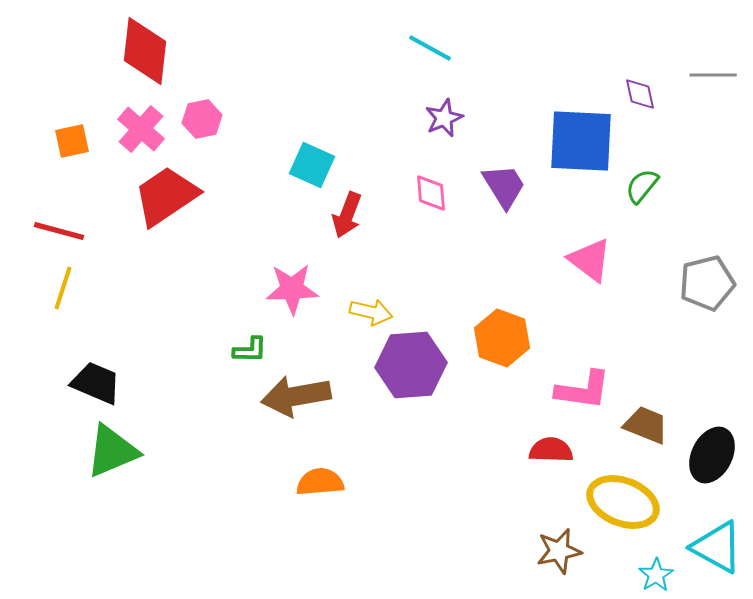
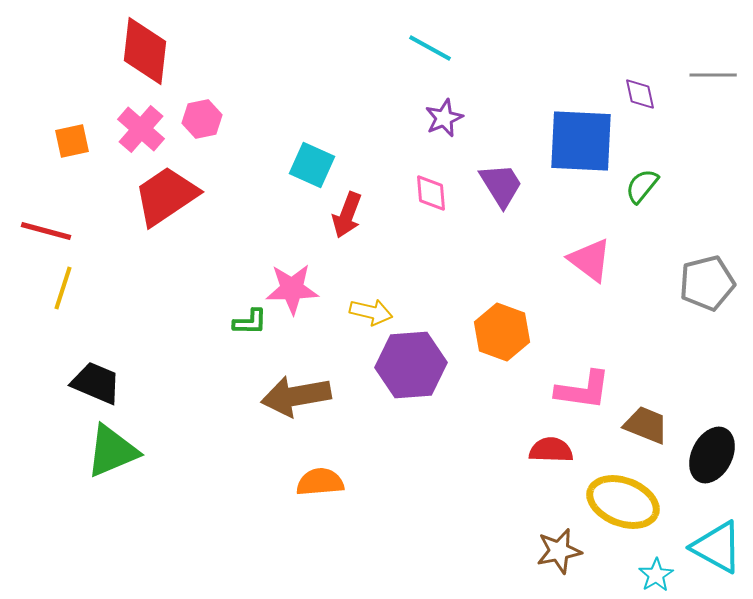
purple trapezoid: moved 3 px left, 1 px up
red line: moved 13 px left
orange hexagon: moved 6 px up
green L-shape: moved 28 px up
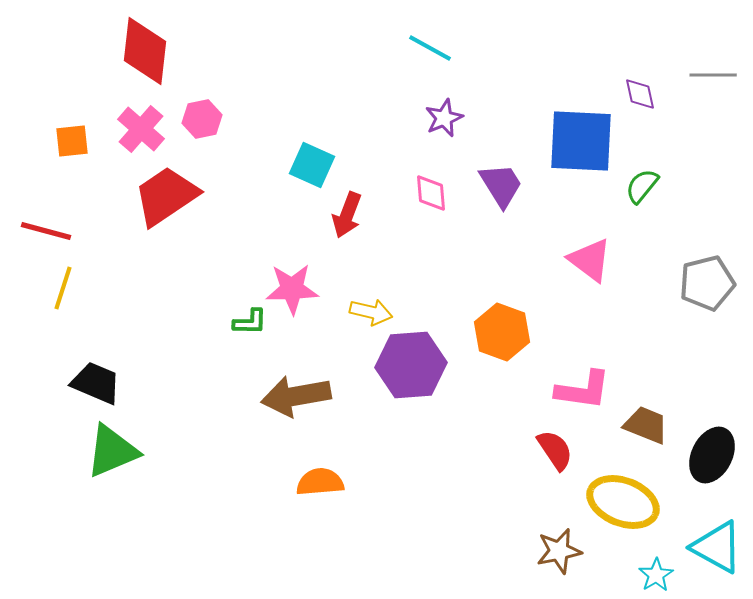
orange square: rotated 6 degrees clockwise
red semicircle: moved 4 px right; rotated 54 degrees clockwise
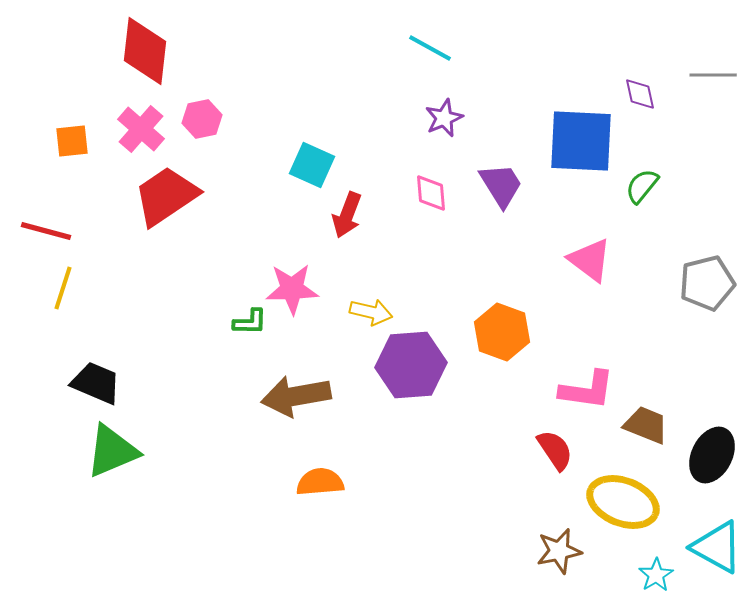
pink L-shape: moved 4 px right
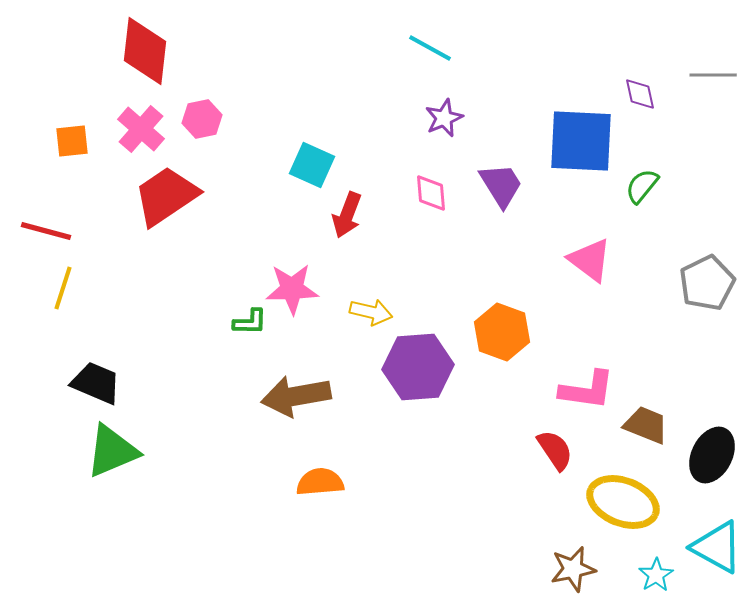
gray pentagon: rotated 12 degrees counterclockwise
purple hexagon: moved 7 px right, 2 px down
brown star: moved 14 px right, 18 px down
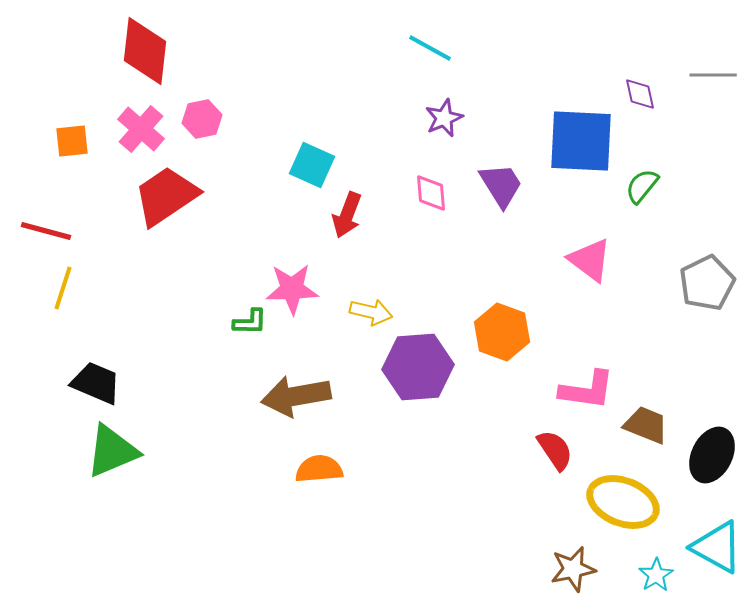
orange semicircle: moved 1 px left, 13 px up
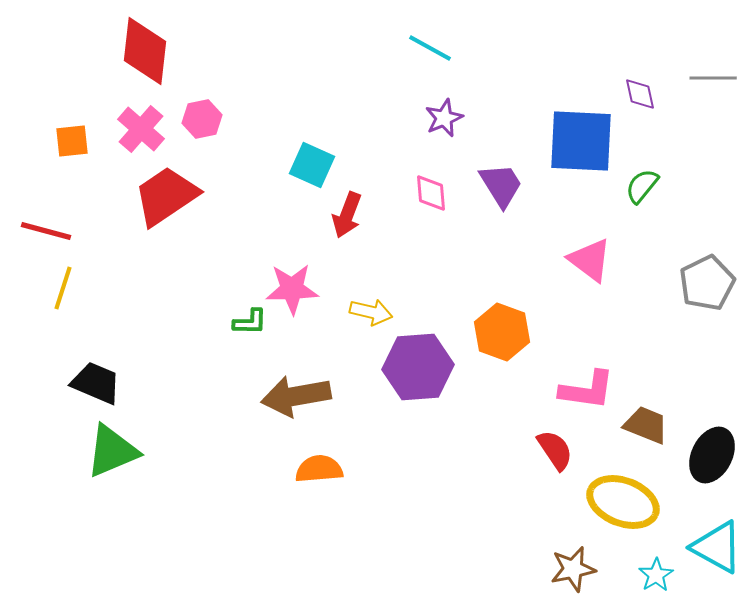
gray line: moved 3 px down
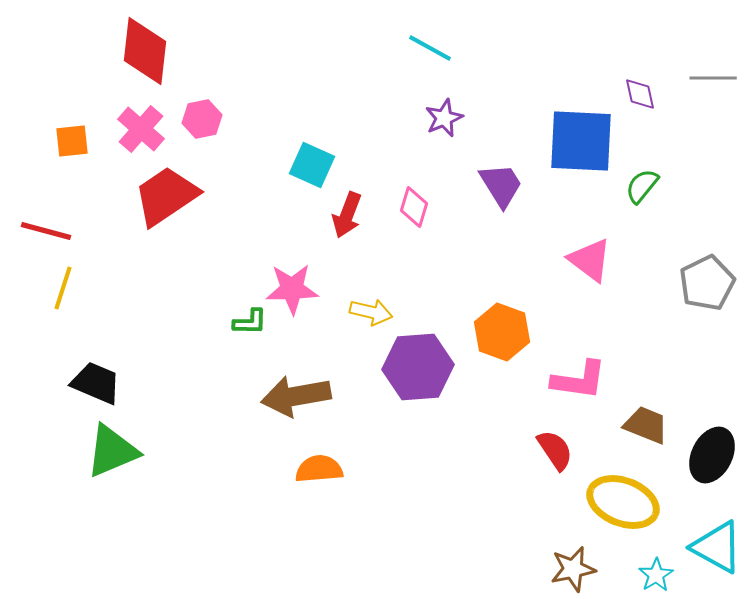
pink diamond: moved 17 px left, 14 px down; rotated 21 degrees clockwise
pink L-shape: moved 8 px left, 10 px up
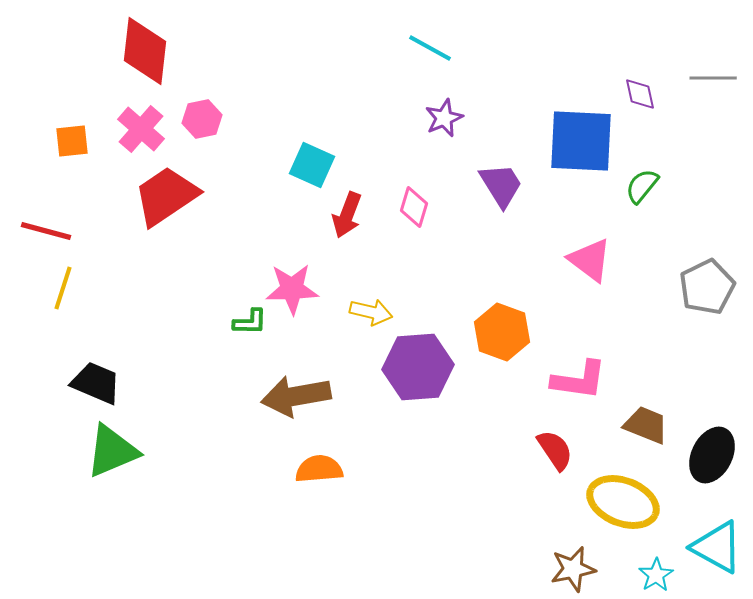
gray pentagon: moved 4 px down
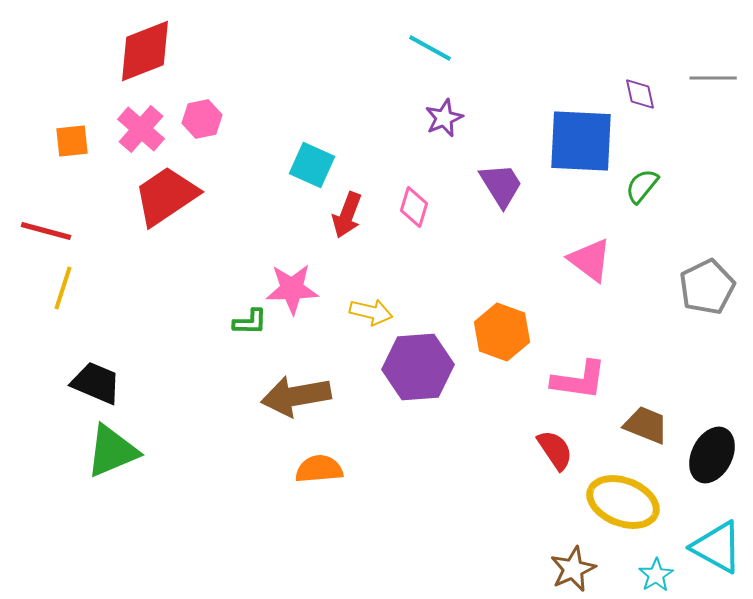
red diamond: rotated 62 degrees clockwise
brown star: rotated 12 degrees counterclockwise
